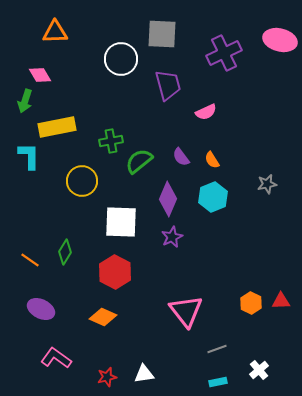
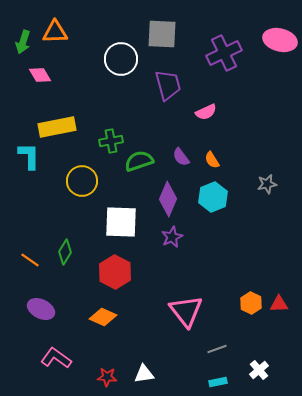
green arrow: moved 2 px left, 59 px up
green semicircle: rotated 20 degrees clockwise
red triangle: moved 2 px left, 3 px down
red star: rotated 18 degrees clockwise
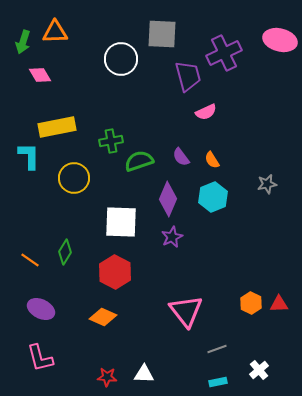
purple trapezoid: moved 20 px right, 9 px up
yellow circle: moved 8 px left, 3 px up
pink L-shape: moved 16 px left; rotated 140 degrees counterclockwise
white triangle: rotated 10 degrees clockwise
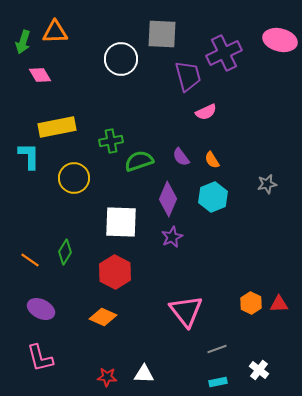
white cross: rotated 12 degrees counterclockwise
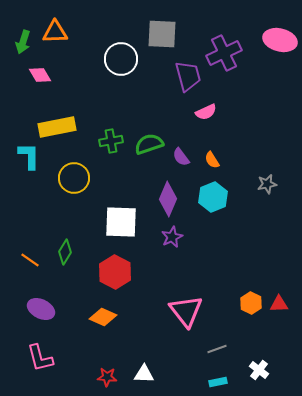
green semicircle: moved 10 px right, 17 px up
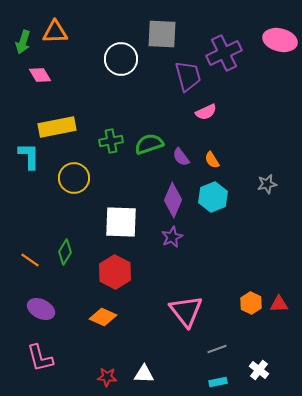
purple diamond: moved 5 px right, 1 px down
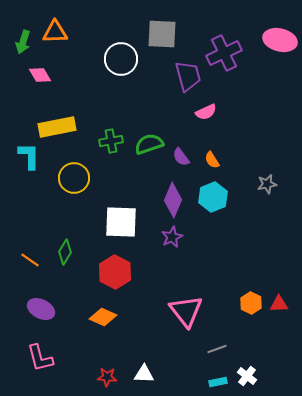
white cross: moved 12 px left, 6 px down
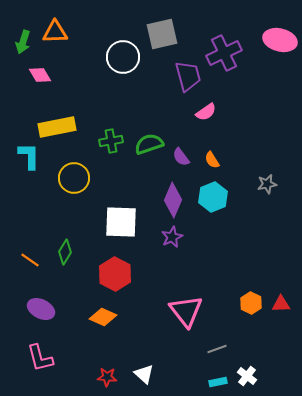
gray square: rotated 16 degrees counterclockwise
white circle: moved 2 px right, 2 px up
pink semicircle: rotated 10 degrees counterclockwise
red hexagon: moved 2 px down
red triangle: moved 2 px right
white triangle: rotated 40 degrees clockwise
